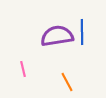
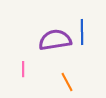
purple semicircle: moved 2 px left, 4 px down
pink line: rotated 14 degrees clockwise
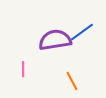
blue line: rotated 55 degrees clockwise
orange line: moved 5 px right, 1 px up
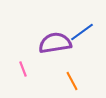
purple semicircle: moved 3 px down
pink line: rotated 21 degrees counterclockwise
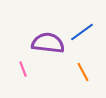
purple semicircle: moved 7 px left; rotated 16 degrees clockwise
orange line: moved 11 px right, 9 px up
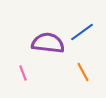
pink line: moved 4 px down
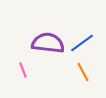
blue line: moved 11 px down
pink line: moved 3 px up
